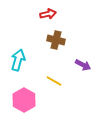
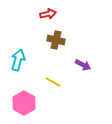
yellow line: moved 1 px left, 1 px down
pink hexagon: moved 3 px down
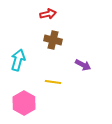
brown cross: moved 3 px left
yellow line: rotated 21 degrees counterclockwise
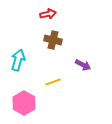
yellow line: rotated 28 degrees counterclockwise
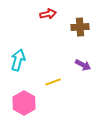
brown cross: moved 27 px right, 13 px up; rotated 18 degrees counterclockwise
